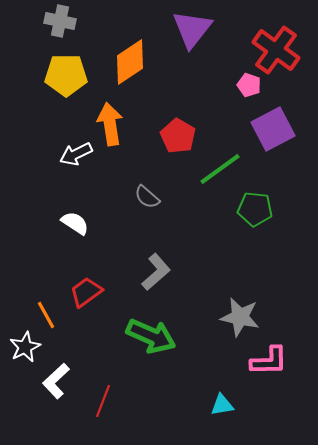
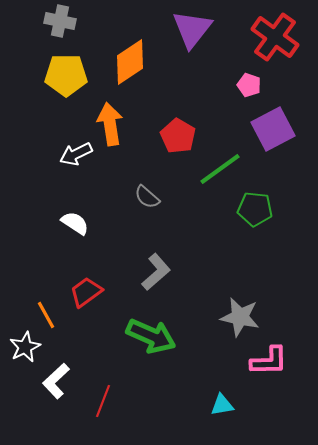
red cross: moved 1 px left, 13 px up
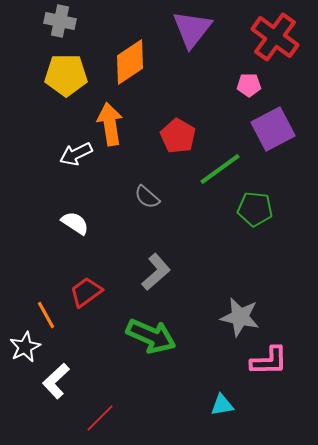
pink pentagon: rotated 20 degrees counterclockwise
red line: moved 3 px left, 17 px down; rotated 24 degrees clockwise
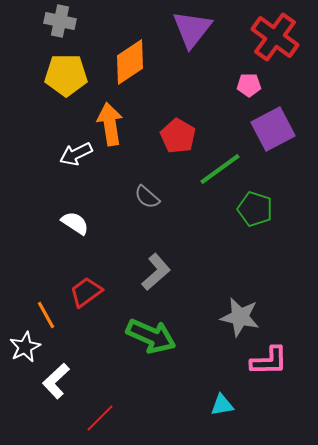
green pentagon: rotated 12 degrees clockwise
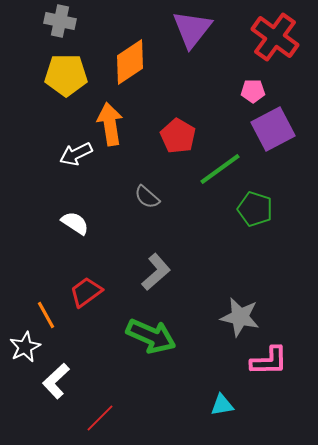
pink pentagon: moved 4 px right, 6 px down
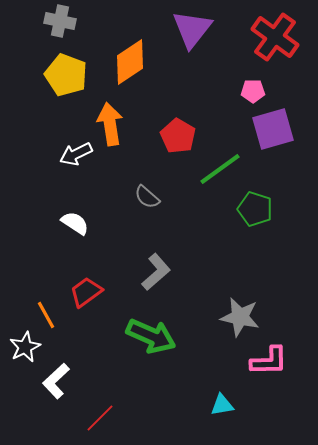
yellow pentagon: rotated 21 degrees clockwise
purple square: rotated 12 degrees clockwise
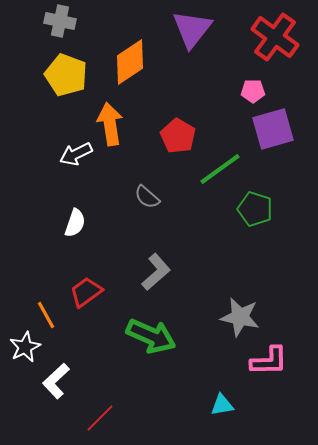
white semicircle: rotated 76 degrees clockwise
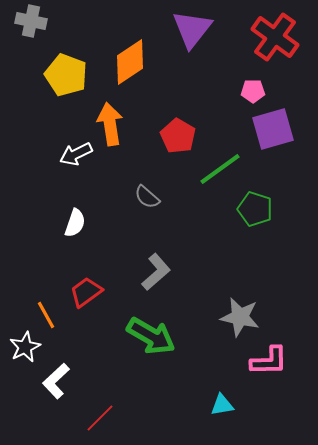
gray cross: moved 29 px left
green arrow: rotated 6 degrees clockwise
